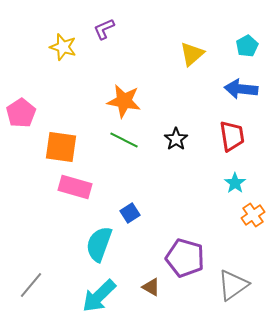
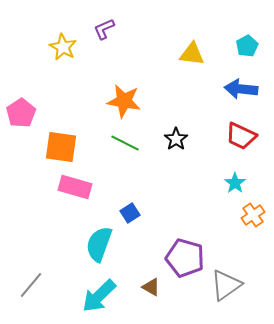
yellow star: rotated 12 degrees clockwise
yellow triangle: rotated 48 degrees clockwise
red trapezoid: moved 9 px right; rotated 124 degrees clockwise
green line: moved 1 px right, 3 px down
gray triangle: moved 7 px left
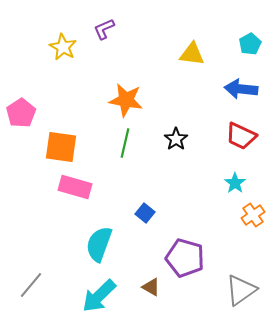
cyan pentagon: moved 3 px right, 2 px up
orange star: moved 2 px right, 1 px up
green line: rotated 76 degrees clockwise
blue square: moved 15 px right; rotated 18 degrees counterclockwise
gray triangle: moved 15 px right, 5 px down
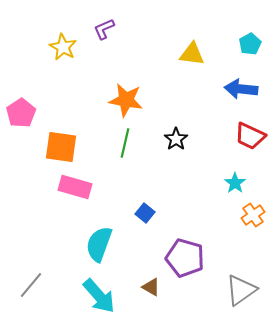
red trapezoid: moved 9 px right
cyan arrow: rotated 87 degrees counterclockwise
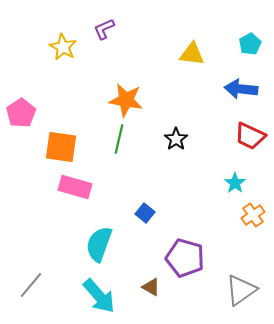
green line: moved 6 px left, 4 px up
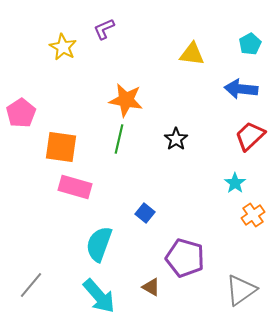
red trapezoid: rotated 112 degrees clockwise
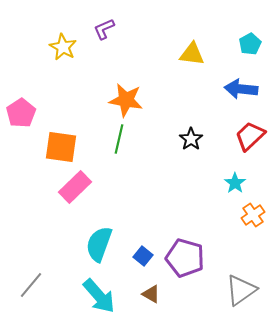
black star: moved 15 px right
pink rectangle: rotated 60 degrees counterclockwise
blue square: moved 2 px left, 43 px down
brown triangle: moved 7 px down
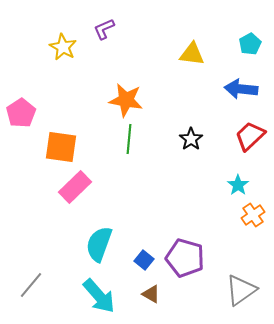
green line: moved 10 px right; rotated 8 degrees counterclockwise
cyan star: moved 3 px right, 2 px down
blue square: moved 1 px right, 4 px down
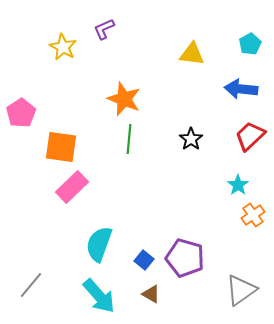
orange star: moved 2 px left, 1 px up; rotated 12 degrees clockwise
pink rectangle: moved 3 px left
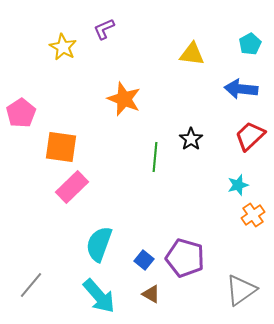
green line: moved 26 px right, 18 px down
cyan star: rotated 20 degrees clockwise
